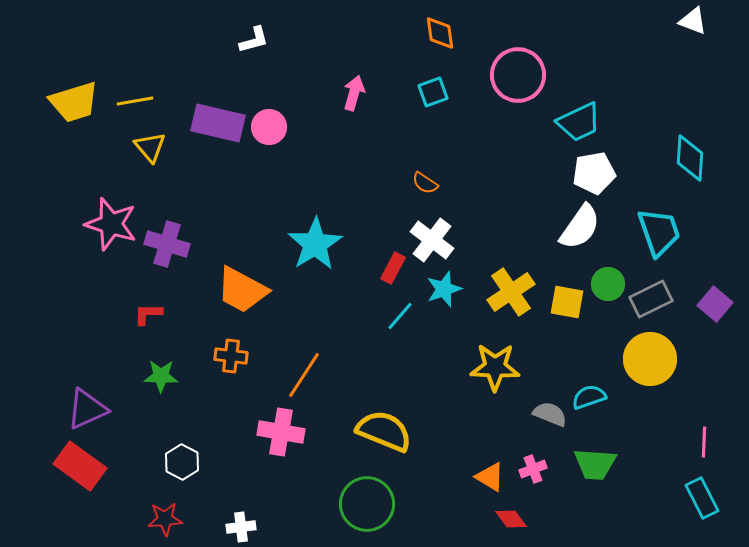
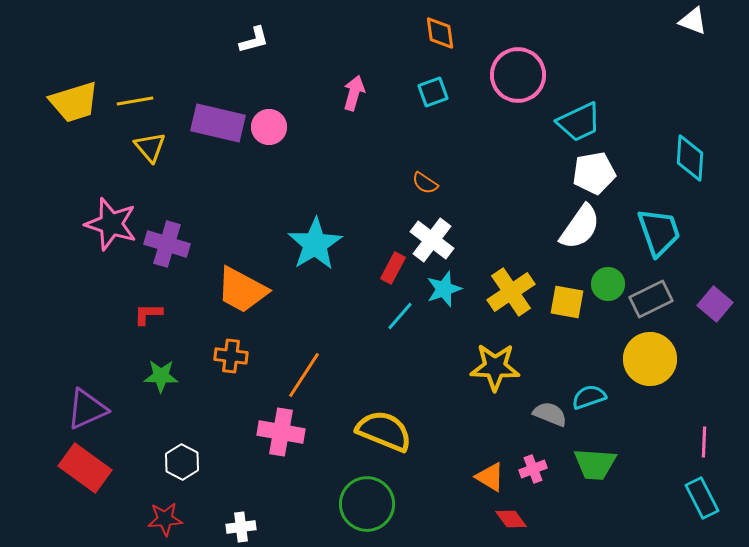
red rectangle at (80, 466): moved 5 px right, 2 px down
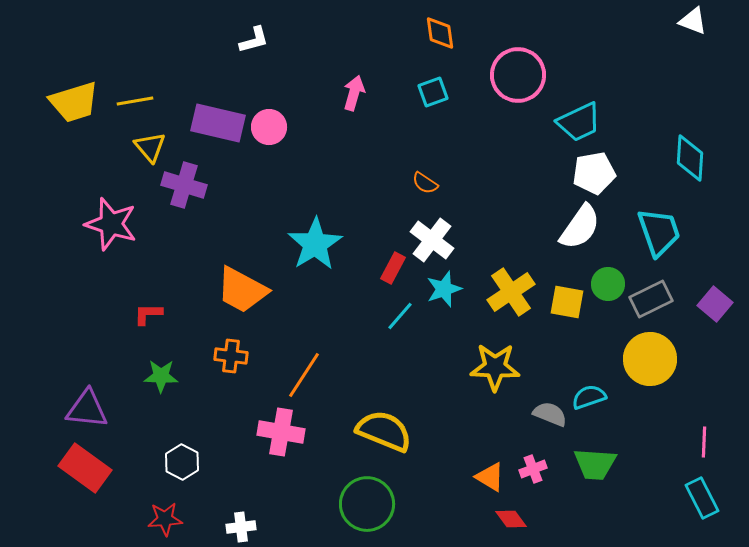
purple cross at (167, 244): moved 17 px right, 59 px up
purple triangle at (87, 409): rotated 30 degrees clockwise
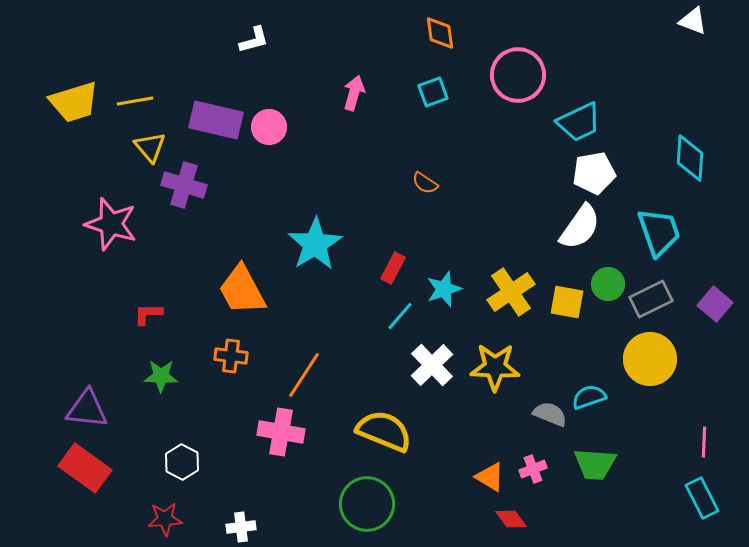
purple rectangle at (218, 123): moved 2 px left, 3 px up
white cross at (432, 240): moved 125 px down; rotated 9 degrees clockwise
orange trapezoid at (242, 290): rotated 34 degrees clockwise
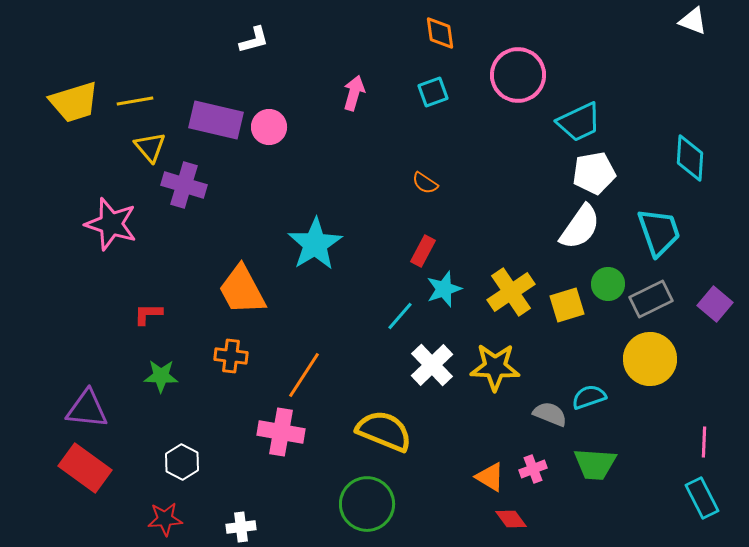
red rectangle at (393, 268): moved 30 px right, 17 px up
yellow square at (567, 302): moved 3 px down; rotated 27 degrees counterclockwise
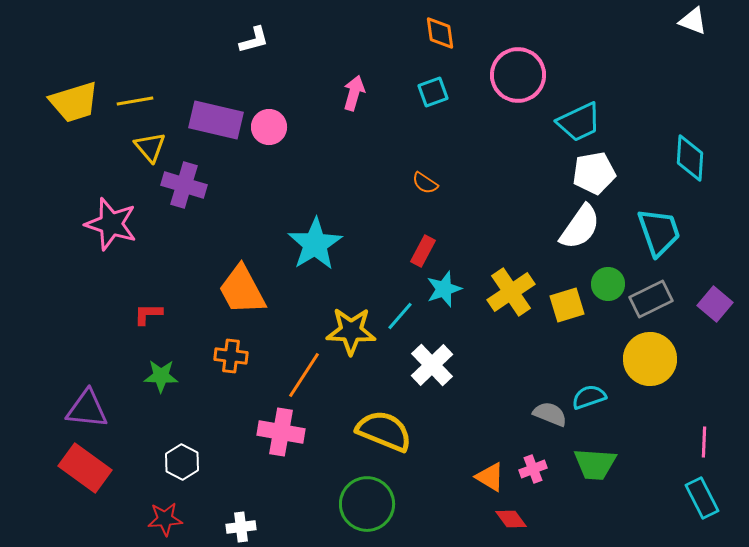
yellow star at (495, 367): moved 144 px left, 36 px up
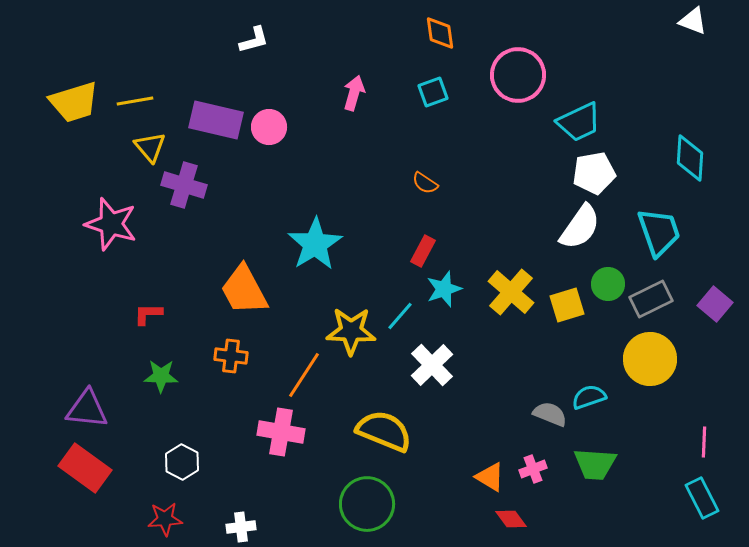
orange trapezoid at (242, 290): moved 2 px right
yellow cross at (511, 292): rotated 15 degrees counterclockwise
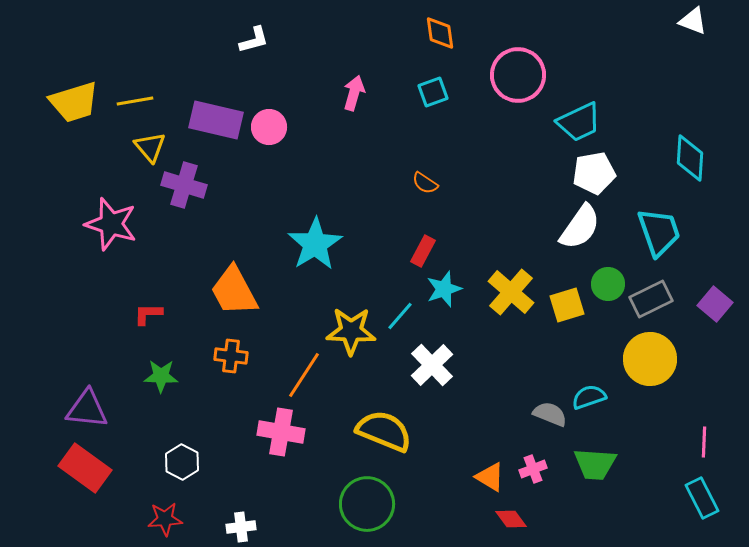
orange trapezoid at (244, 290): moved 10 px left, 1 px down
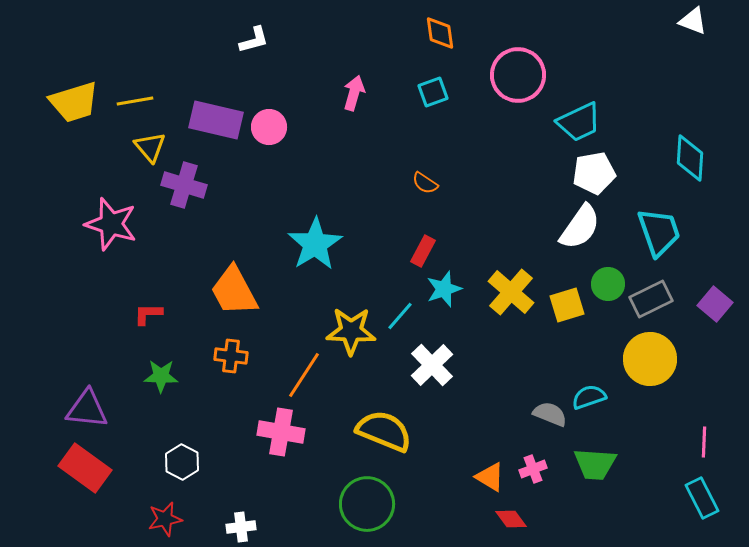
red star at (165, 519): rotated 8 degrees counterclockwise
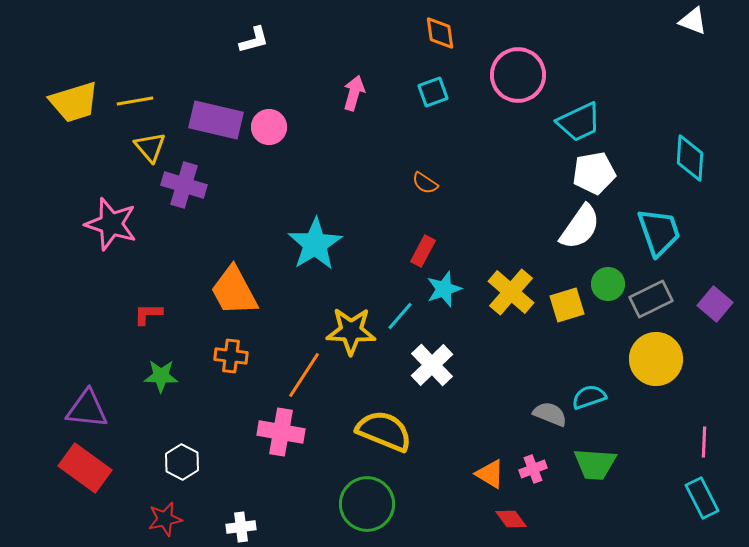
yellow circle at (650, 359): moved 6 px right
orange triangle at (490, 477): moved 3 px up
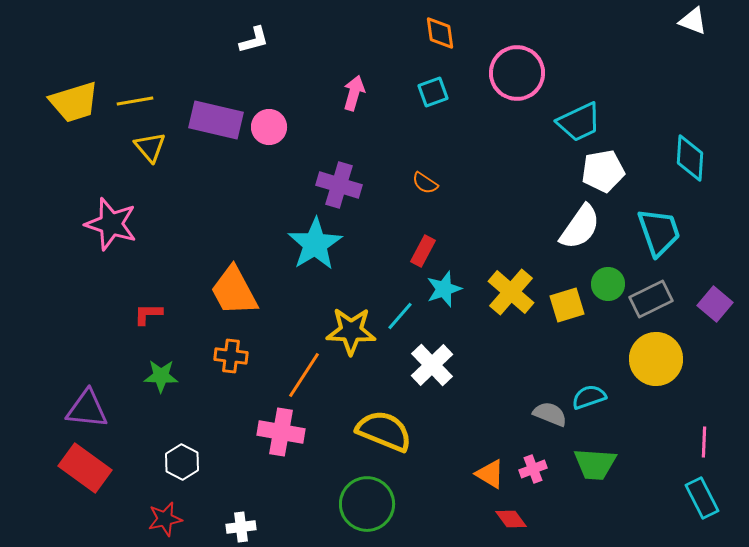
pink circle at (518, 75): moved 1 px left, 2 px up
white pentagon at (594, 173): moved 9 px right, 2 px up
purple cross at (184, 185): moved 155 px right
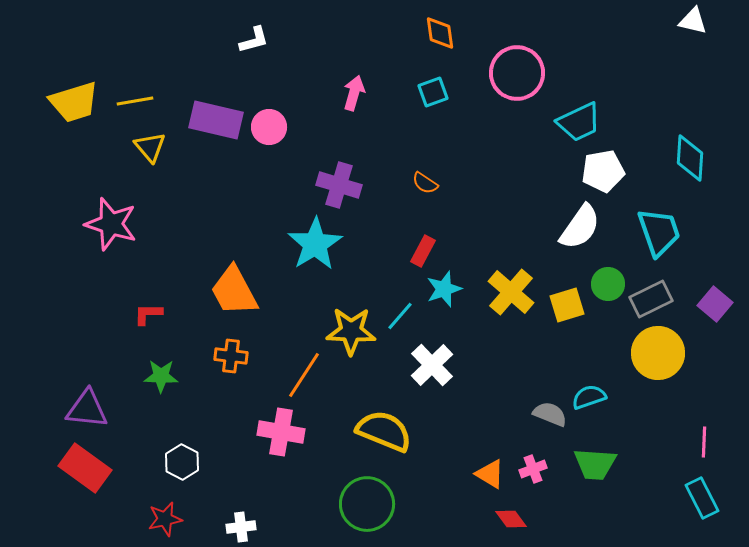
white triangle at (693, 21): rotated 8 degrees counterclockwise
yellow circle at (656, 359): moved 2 px right, 6 px up
